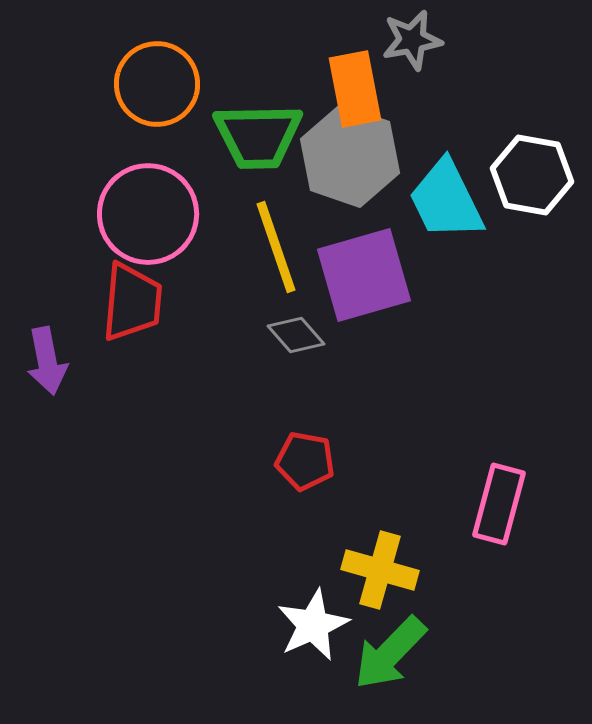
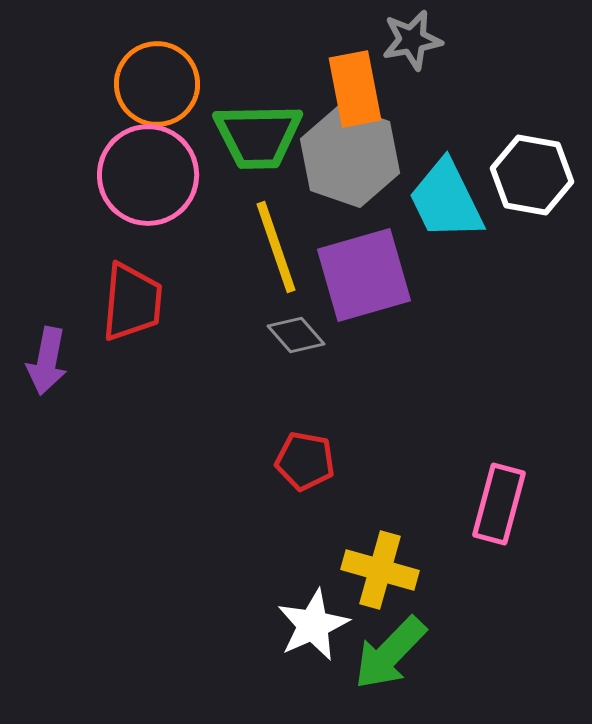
pink circle: moved 39 px up
purple arrow: rotated 22 degrees clockwise
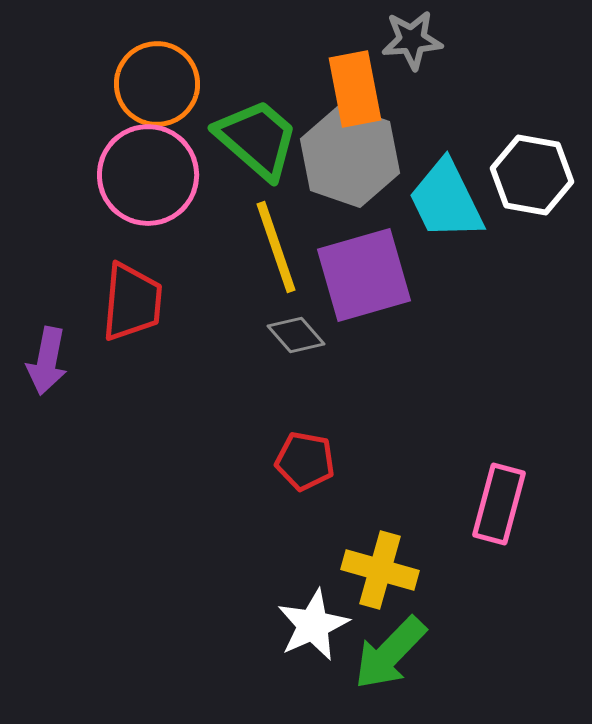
gray star: rotated 6 degrees clockwise
green trapezoid: moved 1 px left, 3 px down; rotated 138 degrees counterclockwise
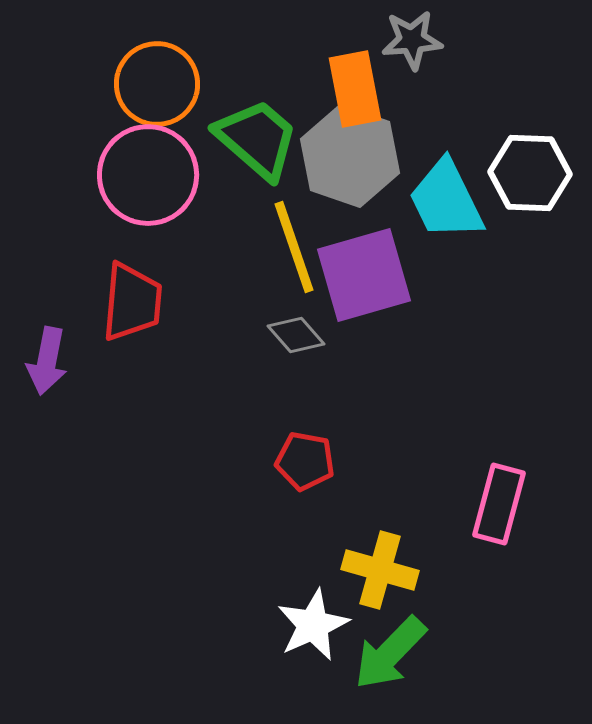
white hexagon: moved 2 px left, 2 px up; rotated 8 degrees counterclockwise
yellow line: moved 18 px right
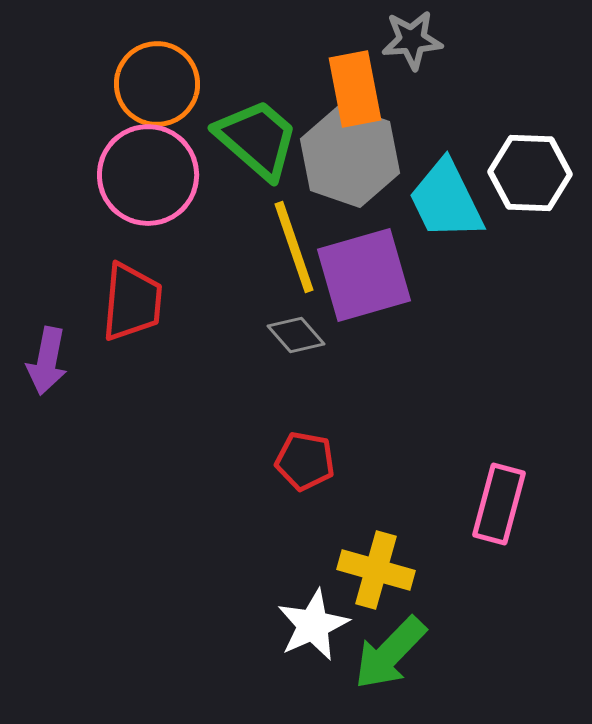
yellow cross: moved 4 px left
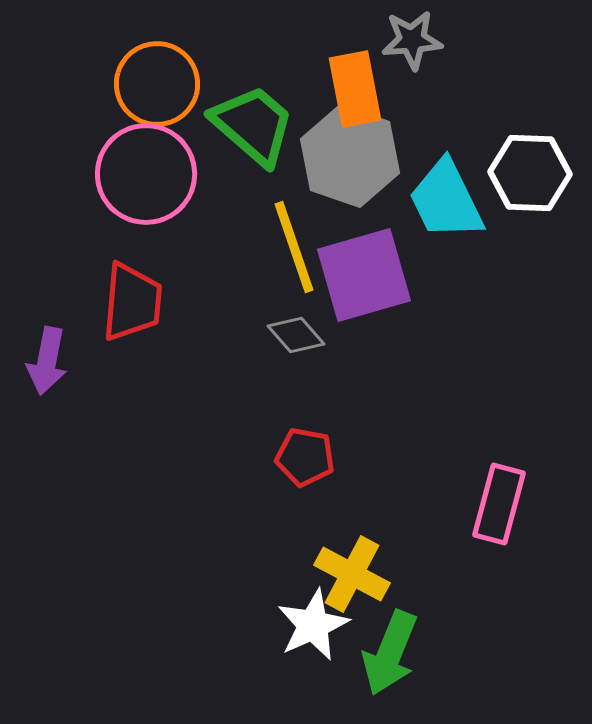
green trapezoid: moved 4 px left, 14 px up
pink circle: moved 2 px left, 1 px up
red pentagon: moved 4 px up
yellow cross: moved 24 px left, 4 px down; rotated 12 degrees clockwise
green arrow: rotated 22 degrees counterclockwise
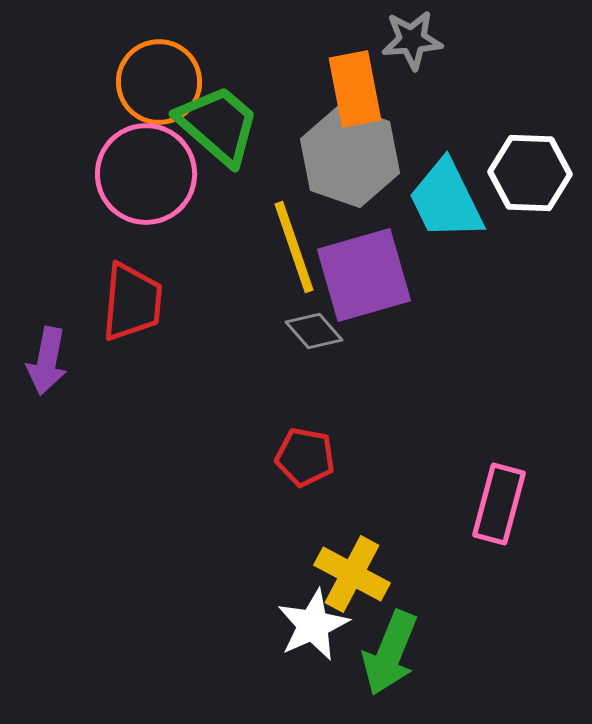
orange circle: moved 2 px right, 2 px up
green trapezoid: moved 35 px left
gray diamond: moved 18 px right, 4 px up
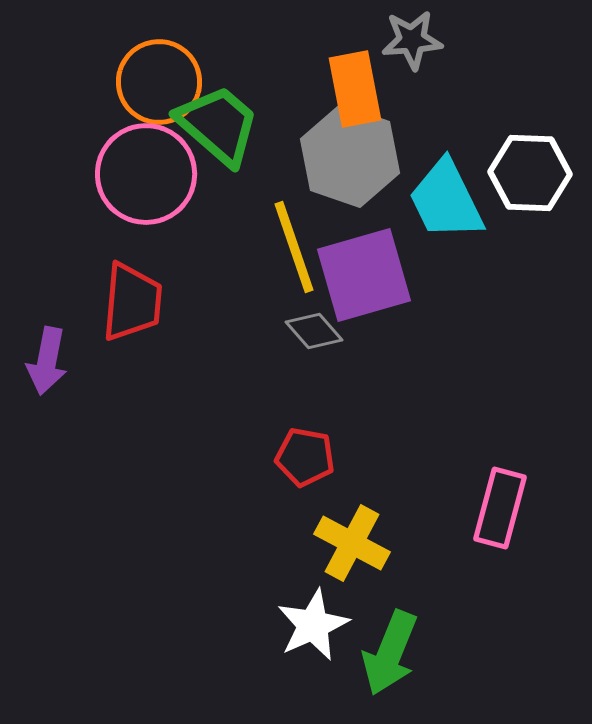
pink rectangle: moved 1 px right, 4 px down
yellow cross: moved 31 px up
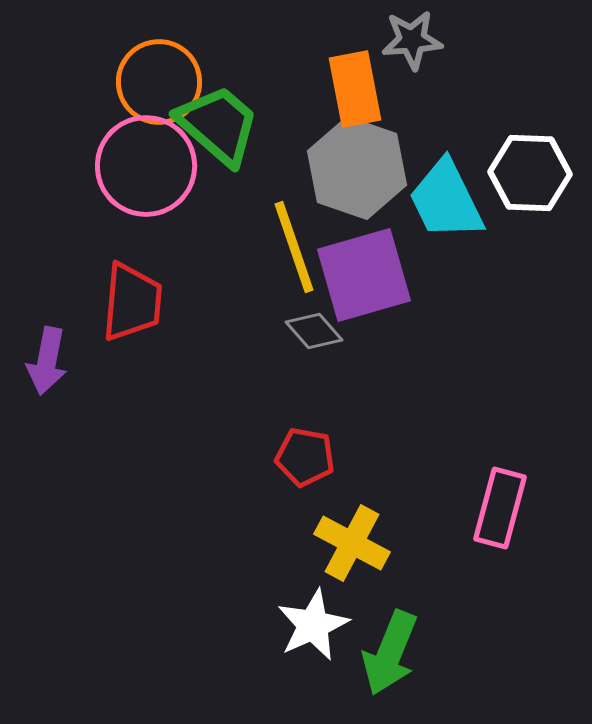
gray hexagon: moved 7 px right, 12 px down
pink circle: moved 8 px up
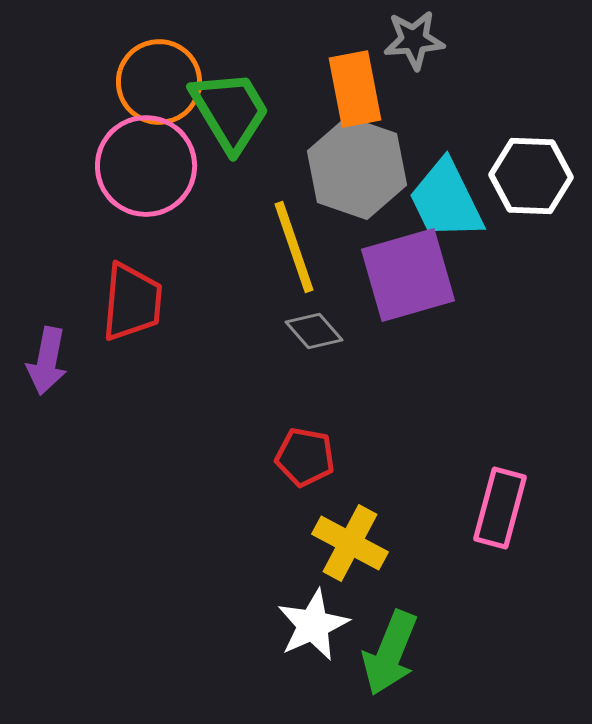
gray star: moved 2 px right
green trapezoid: moved 12 px right, 14 px up; rotated 18 degrees clockwise
white hexagon: moved 1 px right, 3 px down
purple square: moved 44 px right
yellow cross: moved 2 px left
